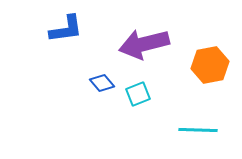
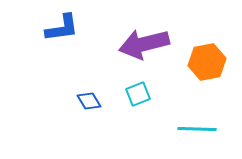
blue L-shape: moved 4 px left, 1 px up
orange hexagon: moved 3 px left, 3 px up
blue diamond: moved 13 px left, 18 px down; rotated 10 degrees clockwise
cyan line: moved 1 px left, 1 px up
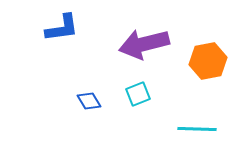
orange hexagon: moved 1 px right, 1 px up
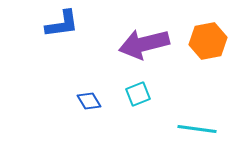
blue L-shape: moved 4 px up
orange hexagon: moved 20 px up
cyan line: rotated 6 degrees clockwise
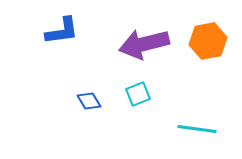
blue L-shape: moved 7 px down
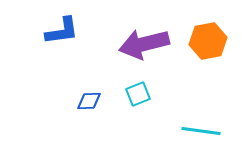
blue diamond: rotated 60 degrees counterclockwise
cyan line: moved 4 px right, 2 px down
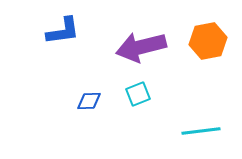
blue L-shape: moved 1 px right
purple arrow: moved 3 px left, 3 px down
cyan line: rotated 15 degrees counterclockwise
